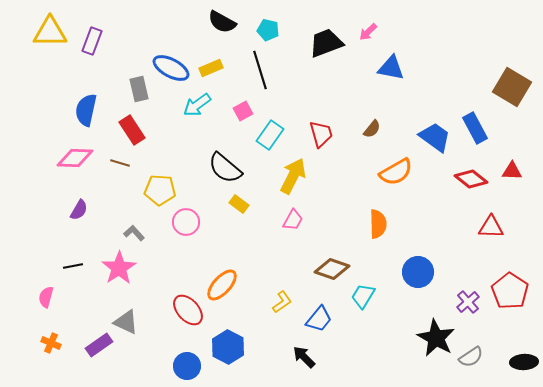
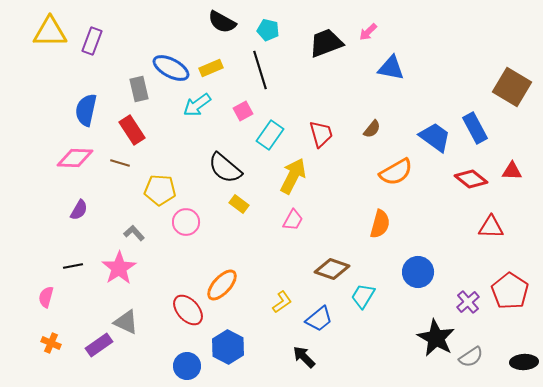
orange semicircle at (378, 224): moved 2 px right; rotated 16 degrees clockwise
blue trapezoid at (319, 319): rotated 12 degrees clockwise
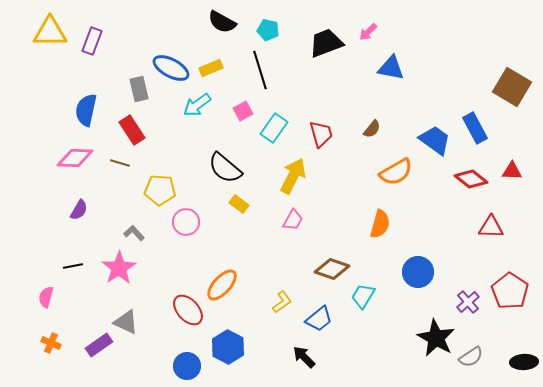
cyan rectangle at (270, 135): moved 4 px right, 7 px up
blue trapezoid at (435, 137): moved 3 px down
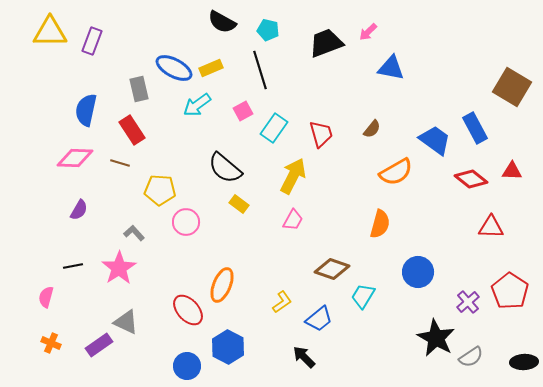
blue ellipse at (171, 68): moved 3 px right
orange ellipse at (222, 285): rotated 20 degrees counterclockwise
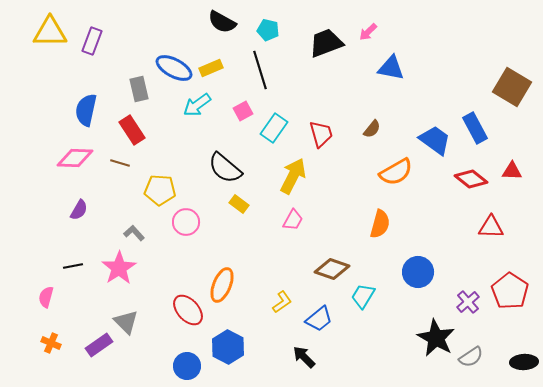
gray triangle at (126, 322): rotated 20 degrees clockwise
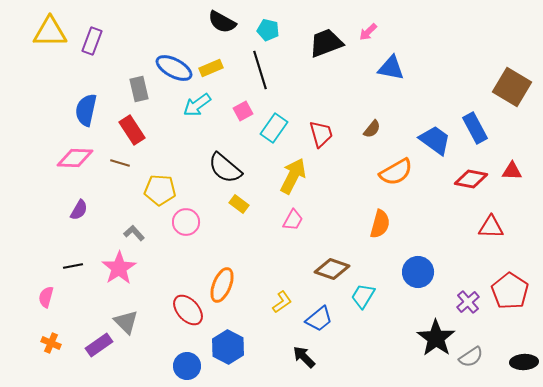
red diamond at (471, 179): rotated 28 degrees counterclockwise
black star at (436, 338): rotated 6 degrees clockwise
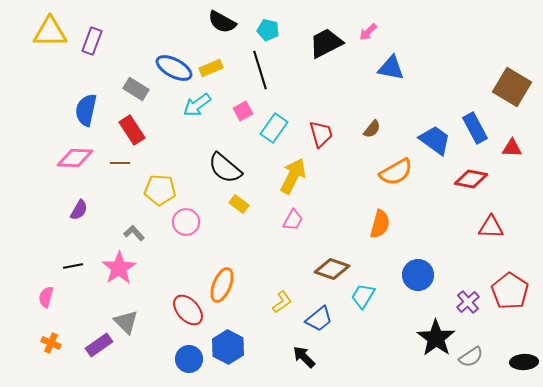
black trapezoid at (326, 43): rotated 6 degrees counterclockwise
gray rectangle at (139, 89): moved 3 px left; rotated 45 degrees counterclockwise
brown line at (120, 163): rotated 18 degrees counterclockwise
red triangle at (512, 171): moved 23 px up
blue circle at (418, 272): moved 3 px down
blue circle at (187, 366): moved 2 px right, 7 px up
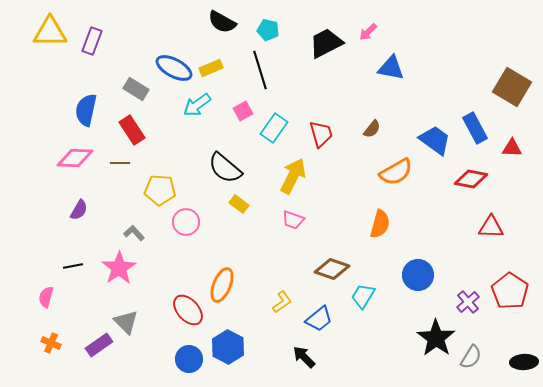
pink trapezoid at (293, 220): rotated 80 degrees clockwise
gray semicircle at (471, 357): rotated 25 degrees counterclockwise
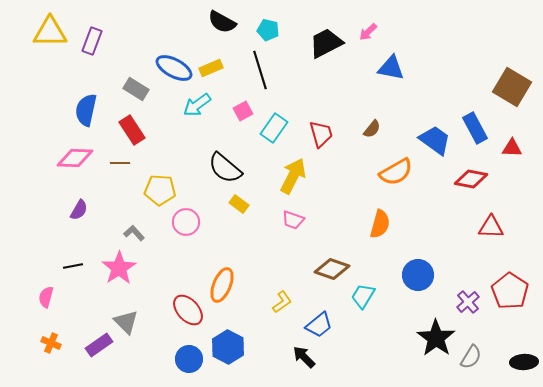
blue trapezoid at (319, 319): moved 6 px down
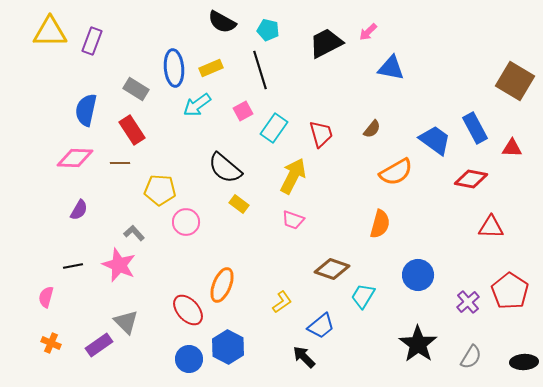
blue ellipse at (174, 68): rotated 57 degrees clockwise
brown square at (512, 87): moved 3 px right, 6 px up
pink star at (119, 268): moved 3 px up; rotated 16 degrees counterclockwise
blue trapezoid at (319, 325): moved 2 px right, 1 px down
black star at (436, 338): moved 18 px left, 6 px down
